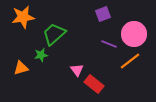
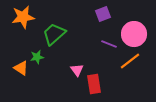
green star: moved 4 px left, 2 px down
orange triangle: rotated 49 degrees clockwise
red rectangle: rotated 42 degrees clockwise
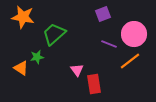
orange star: rotated 20 degrees clockwise
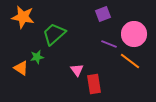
orange line: rotated 75 degrees clockwise
